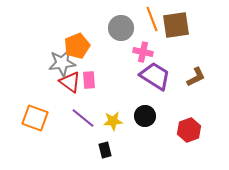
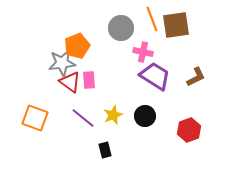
yellow star: moved 6 px up; rotated 18 degrees counterclockwise
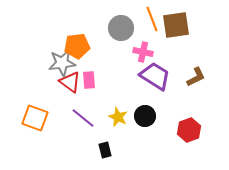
orange pentagon: rotated 15 degrees clockwise
yellow star: moved 5 px right, 2 px down; rotated 24 degrees counterclockwise
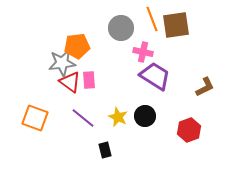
brown L-shape: moved 9 px right, 10 px down
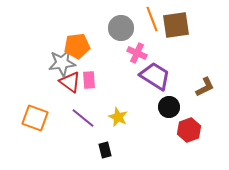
pink cross: moved 6 px left, 1 px down; rotated 12 degrees clockwise
black circle: moved 24 px right, 9 px up
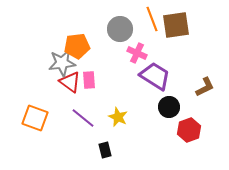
gray circle: moved 1 px left, 1 px down
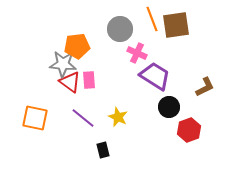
gray star: moved 1 px right, 1 px down; rotated 12 degrees clockwise
orange square: rotated 8 degrees counterclockwise
black rectangle: moved 2 px left
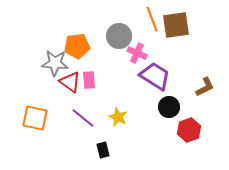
gray circle: moved 1 px left, 7 px down
gray star: moved 8 px left, 1 px up
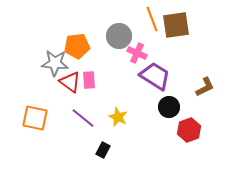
black rectangle: rotated 42 degrees clockwise
